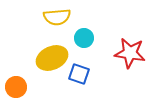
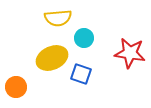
yellow semicircle: moved 1 px right, 1 px down
blue square: moved 2 px right
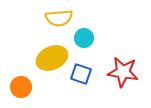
yellow semicircle: moved 1 px right
red star: moved 7 px left, 19 px down
orange circle: moved 5 px right
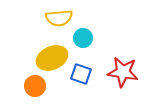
cyan circle: moved 1 px left
orange circle: moved 14 px right, 1 px up
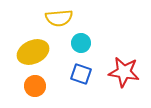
cyan circle: moved 2 px left, 5 px down
yellow ellipse: moved 19 px left, 6 px up
red star: moved 1 px right
